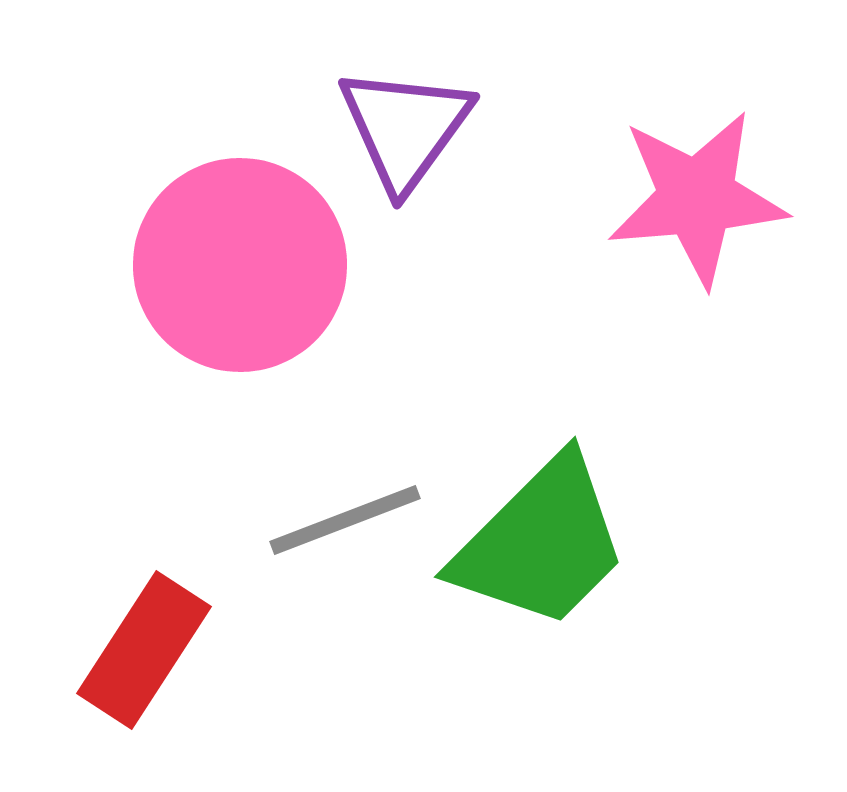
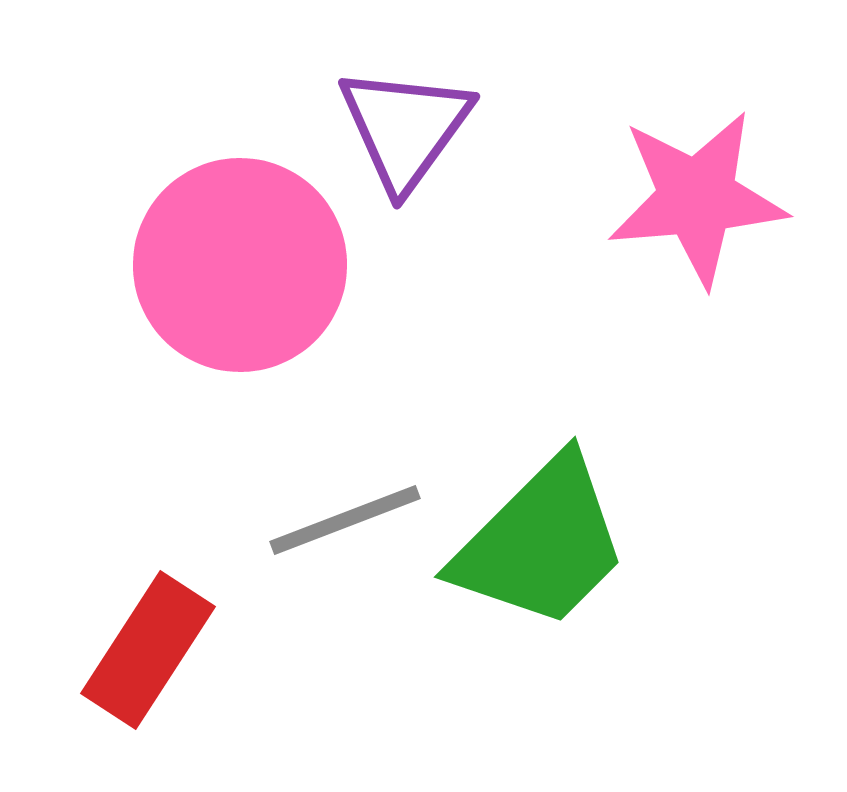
red rectangle: moved 4 px right
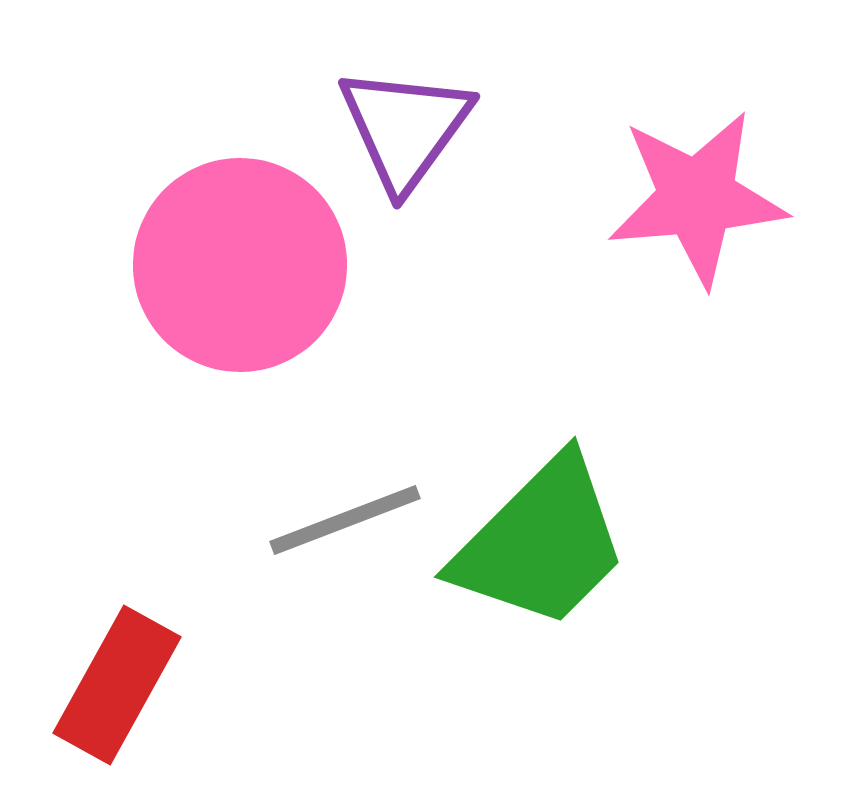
red rectangle: moved 31 px left, 35 px down; rotated 4 degrees counterclockwise
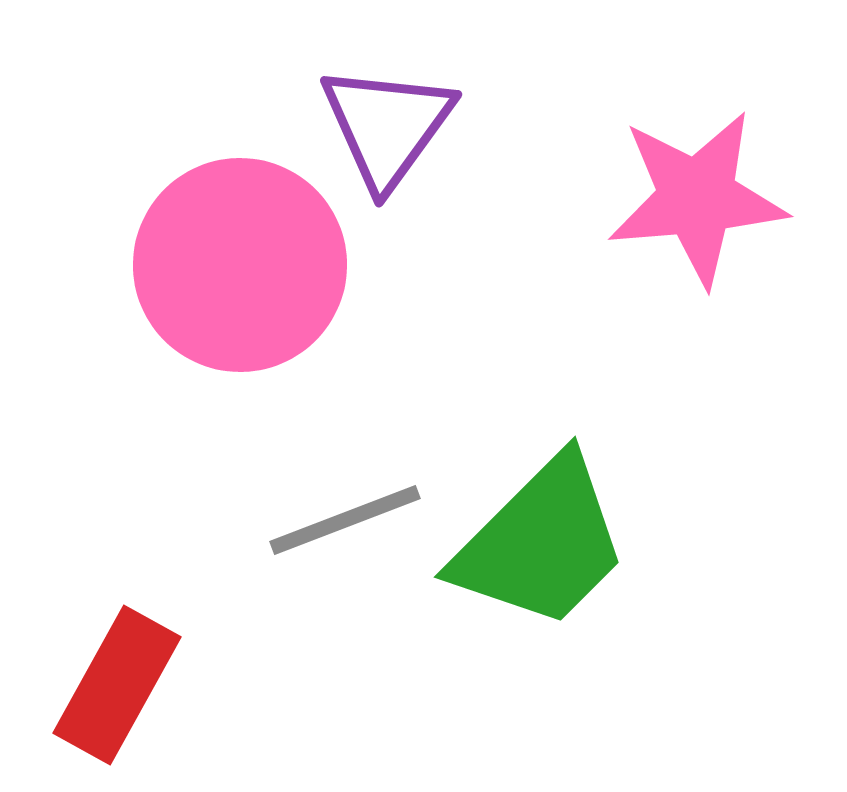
purple triangle: moved 18 px left, 2 px up
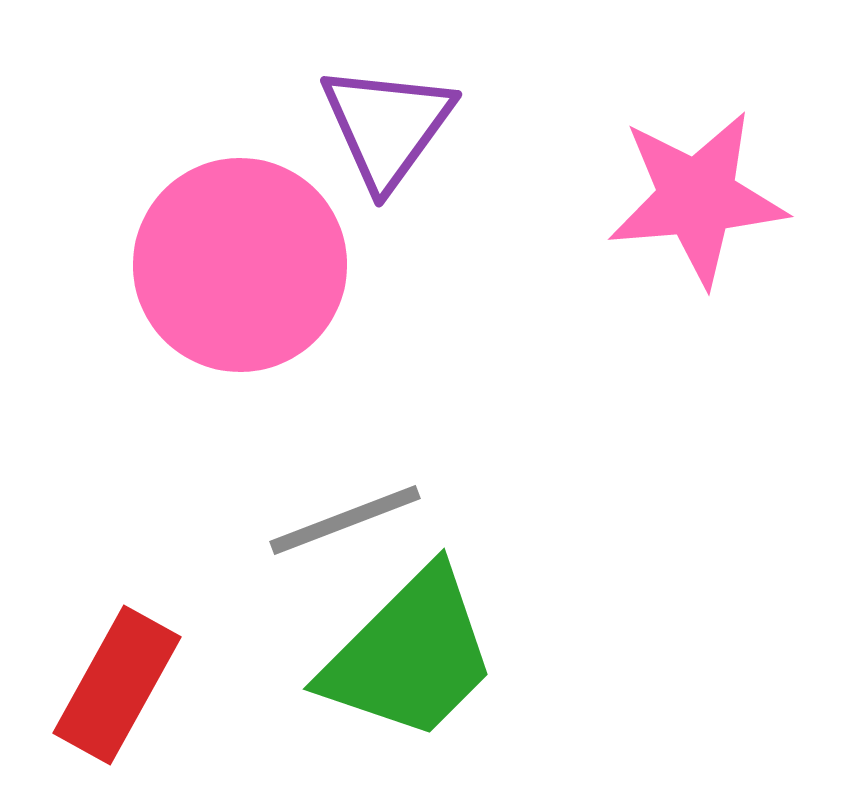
green trapezoid: moved 131 px left, 112 px down
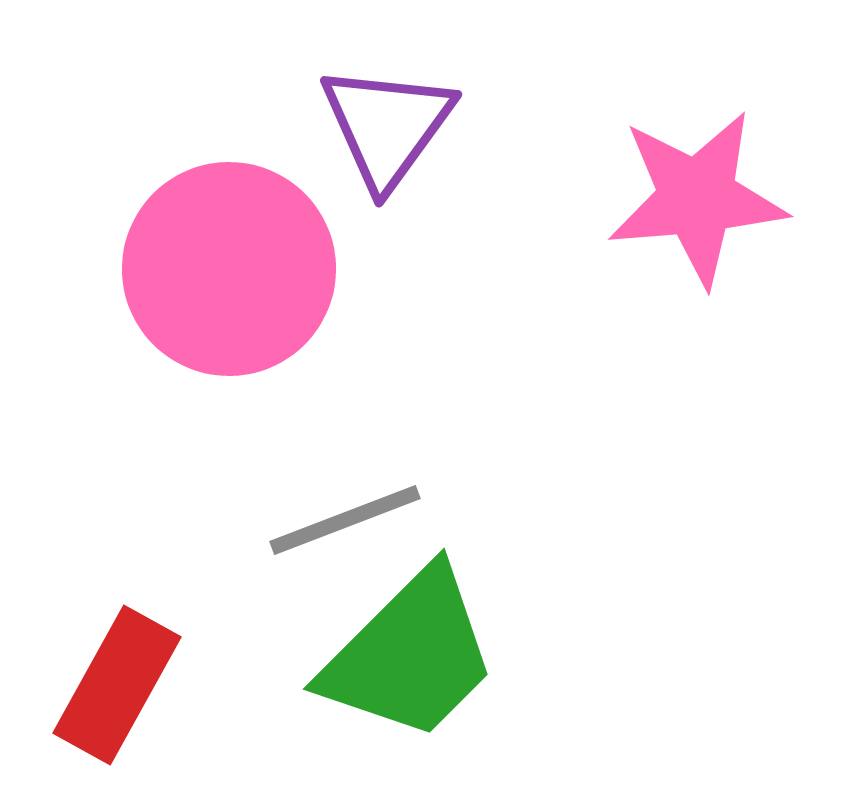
pink circle: moved 11 px left, 4 px down
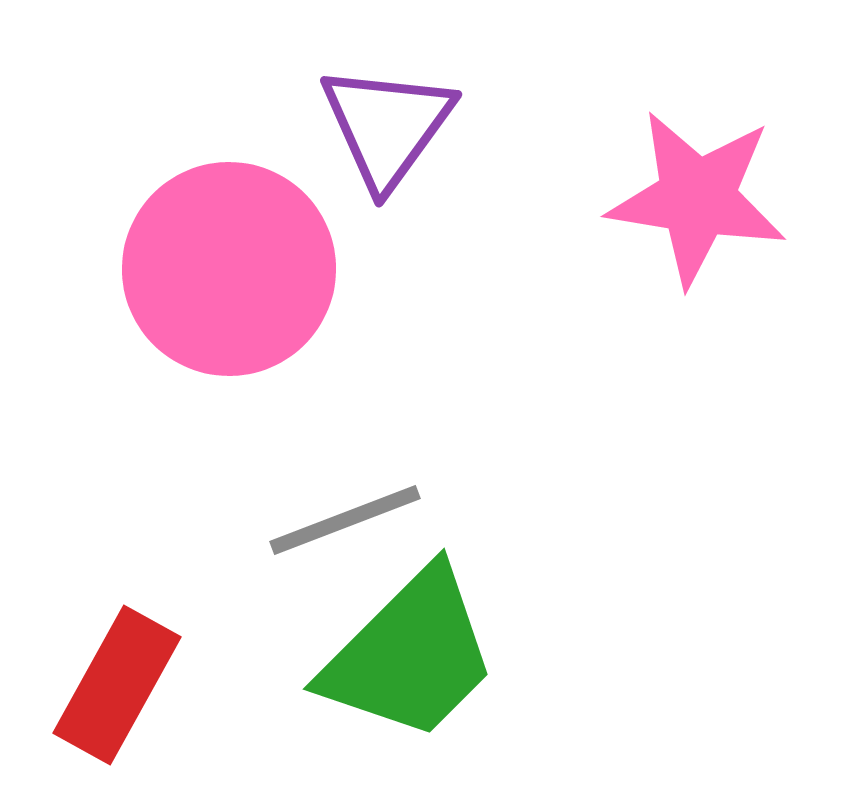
pink star: rotated 14 degrees clockwise
